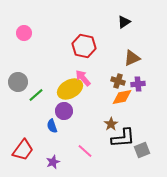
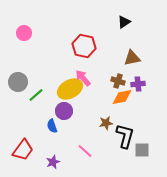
brown triangle: rotated 12 degrees clockwise
brown star: moved 5 px left, 1 px up; rotated 24 degrees clockwise
black L-shape: moved 2 px right, 2 px up; rotated 70 degrees counterclockwise
gray square: rotated 21 degrees clockwise
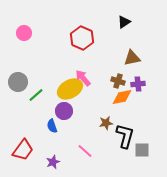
red hexagon: moved 2 px left, 8 px up; rotated 10 degrees clockwise
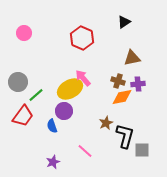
brown star: rotated 16 degrees counterclockwise
red trapezoid: moved 34 px up
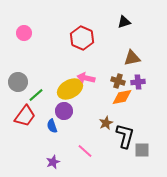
black triangle: rotated 16 degrees clockwise
pink arrow: moved 3 px right; rotated 36 degrees counterclockwise
purple cross: moved 2 px up
red trapezoid: moved 2 px right
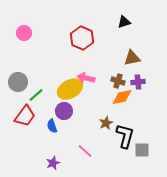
purple star: moved 1 px down
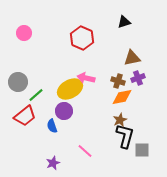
purple cross: moved 4 px up; rotated 16 degrees counterclockwise
red trapezoid: rotated 15 degrees clockwise
brown star: moved 14 px right, 3 px up
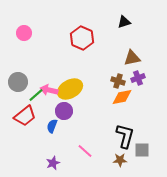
pink arrow: moved 37 px left, 12 px down
brown star: moved 40 px down; rotated 24 degrees clockwise
blue semicircle: rotated 40 degrees clockwise
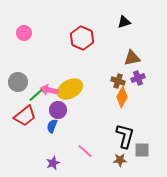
orange diamond: rotated 50 degrees counterclockwise
purple circle: moved 6 px left, 1 px up
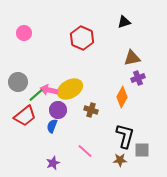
brown cross: moved 27 px left, 29 px down
